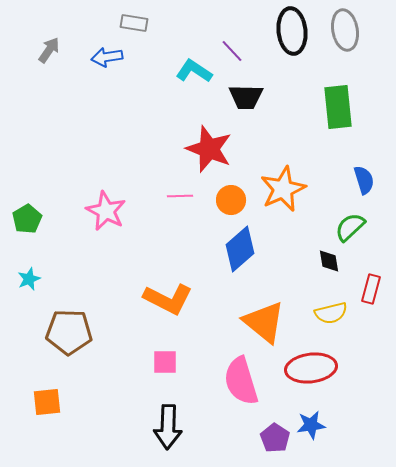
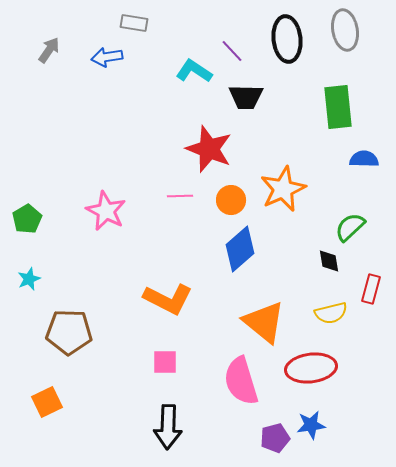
black ellipse: moved 5 px left, 8 px down
blue semicircle: moved 21 px up; rotated 72 degrees counterclockwise
orange square: rotated 20 degrees counterclockwise
purple pentagon: rotated 24 degrees clockwise
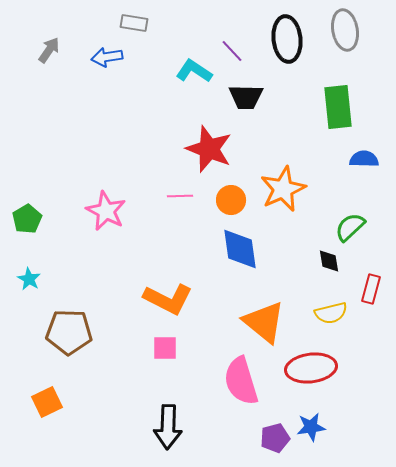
blue diamond: rotated 57 degrees counterclockwise
cyan star: rotated 20 degrees counterclockwise
pink square: moved 14 px up
blue star: moved 2 px down
